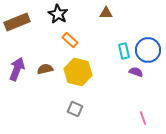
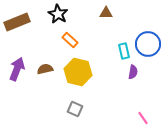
blue circle: moved 6 px up
purple semicircle: moved 3 px left; rotated 80 degrees clockwise
pink line: rotated 16 degrees counterclockwise
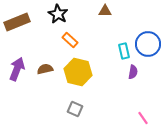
brown triangle: moved 1 px left, 2 px up
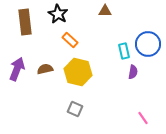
brown rectangle: moved 8 px right; rotated 75 degrees counterclockwise
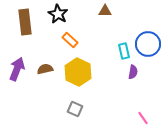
yellow hexagon: rotated 12 degrees clockwise
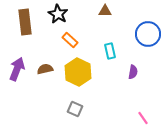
blue circle: moved 10 px up
cyan rectangle: moved 14 px left
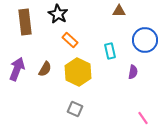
brown triangle: moved 14 px right
blue circle: moved 3 px left, 6 px down
brown semicircle: rotated 133 degrees clockwise
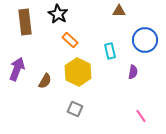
brown semicircle: moved 12 px down
pink line: moved 2 px left, 2 px up
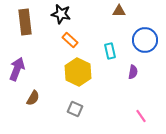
black star: moved 3 px right; rotated 18 degrees counterclockwise
brown semicircle: moved 12 px left, 17 px down
